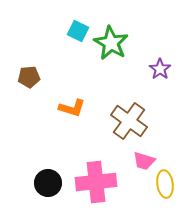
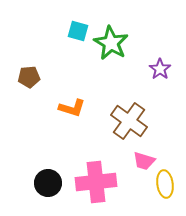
cyan square: rotated 10 degrees counterclockwise
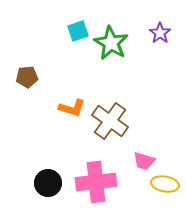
cyan square: rotated 35 degrees counterclockwise
purple star: moved 36 px up
brown pentagon: moved 2 px left
brown cross: moved 19 px left
yellow ellipse: rotated 72 degrees counterclockwise
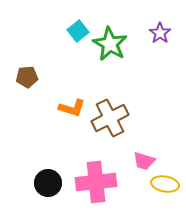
cyan square: rotated 20 degrees counterclockwise
green star: moved 1 px left, 1 px down
brown cross: moved 3 px up; rotated 27 degrees clockwise
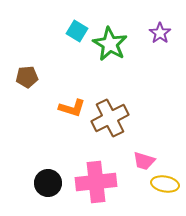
cyan square: moved 1 px left; rotated 20 degrees counterclockwise
